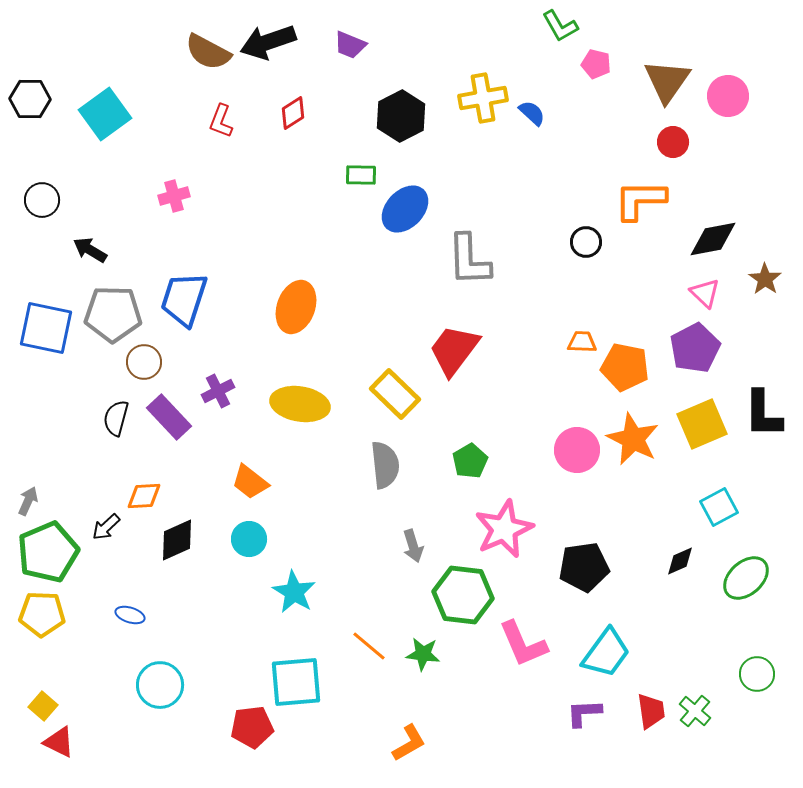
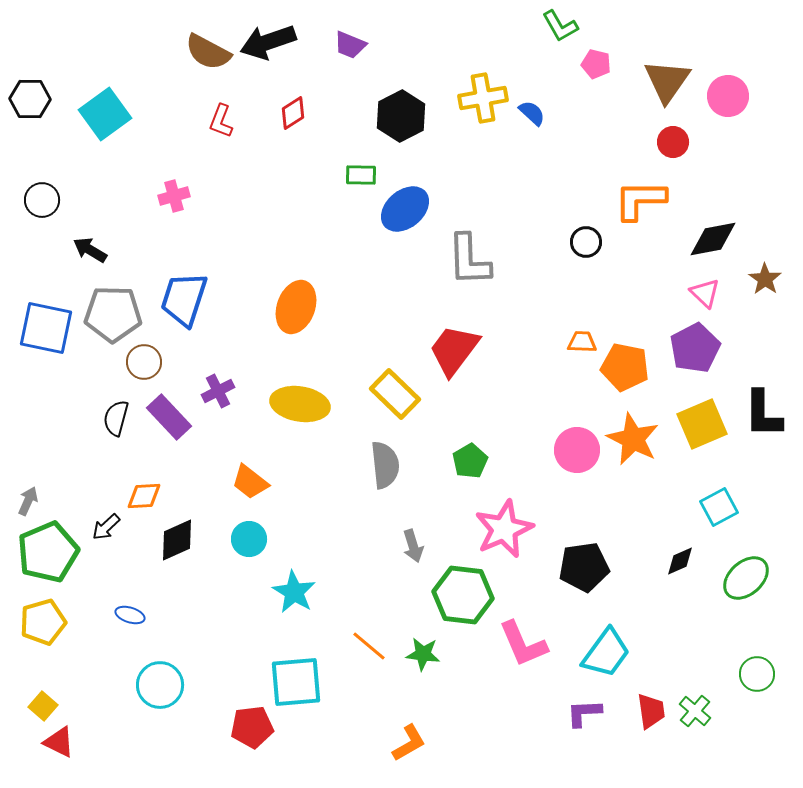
blue ellipse at (405, 209): rotated 6 degrees clockwise
yellow pentagon at (42, 614): moved 1 px right, 8 px down; rotated 18 degrees counterclockwise
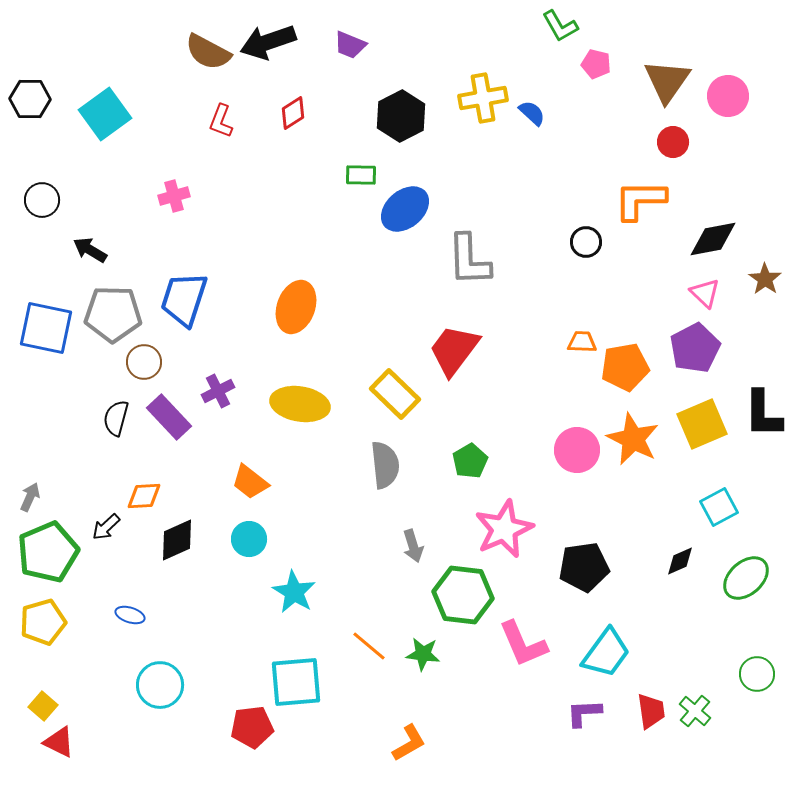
orange pentagon at (625, 367): rotated 21 degrees counterclockwise
gray arrow at (28, 501): moved 2 px right, 4 px up
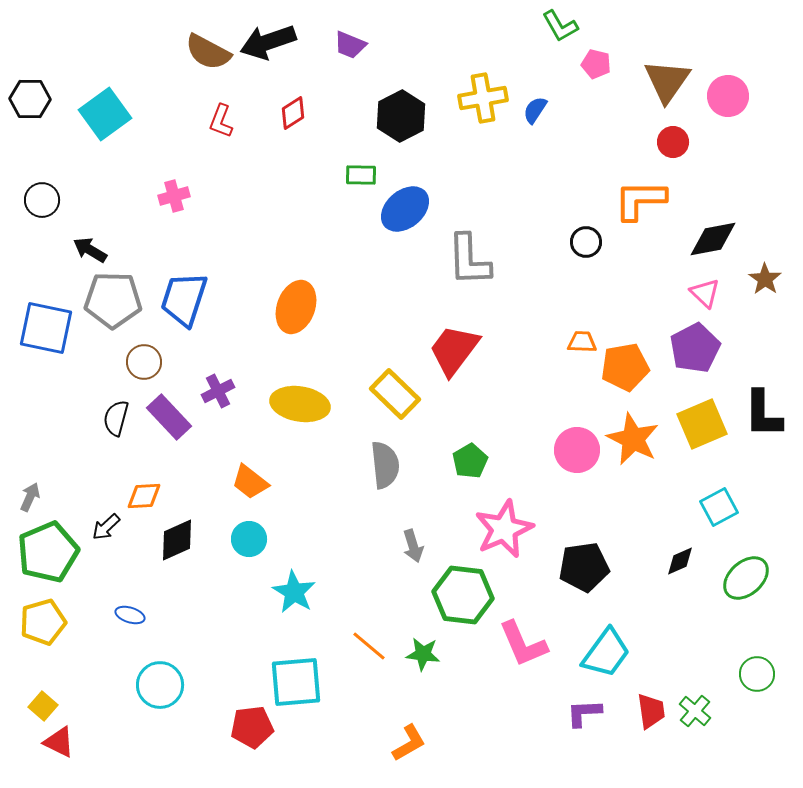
blue semicircle at (532, 113): moved 3 px right, 3 px up; rotated 100 degrees counterclockwise
gray pentagon at (113, 314): moved 14 px up
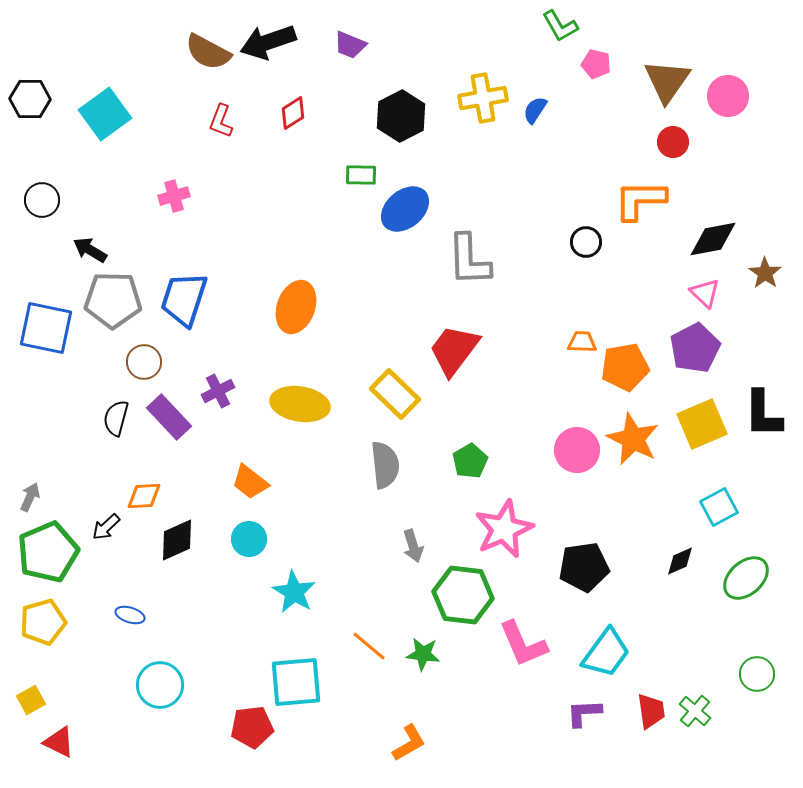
brown star at (765, 279): moved 6 px up
yellow square at (43, 706): moved 12 px left, 6 px up; rotated 20 degrees clockwise
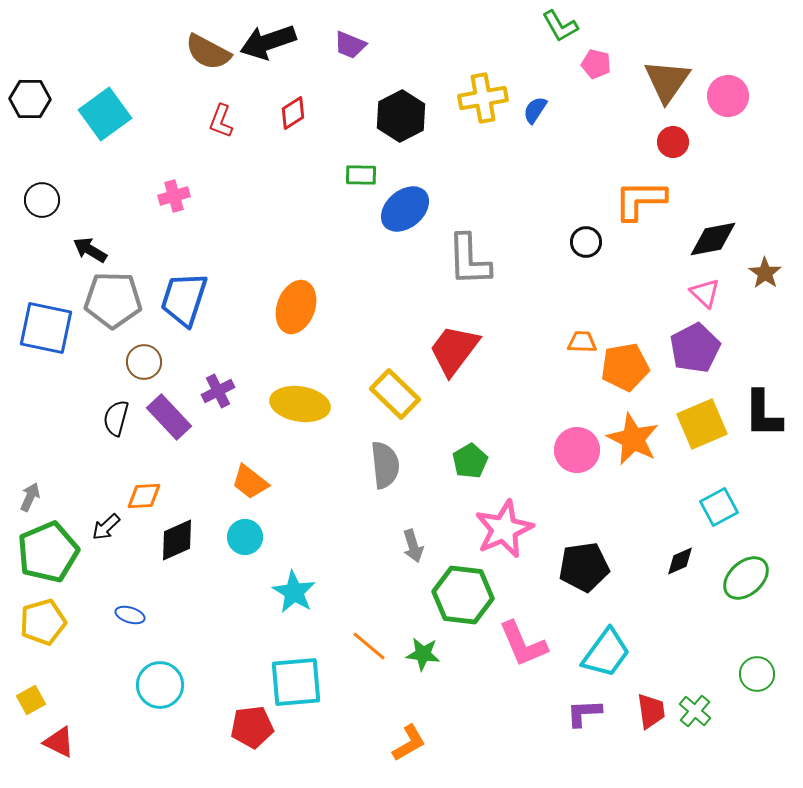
cyan circle at (249, 539): moved 4 px left, 2 px up
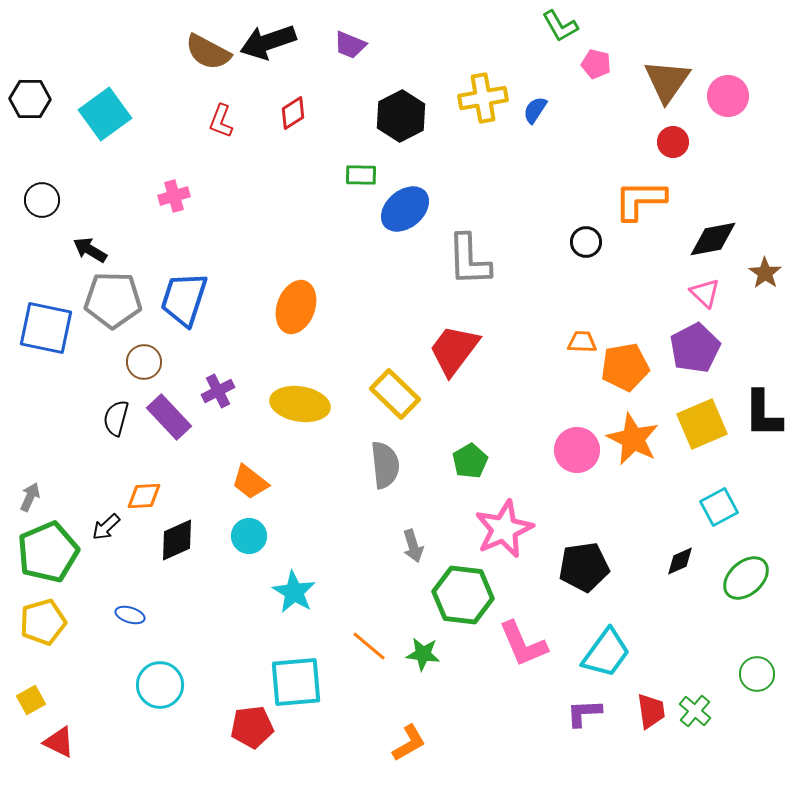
cyan circle at (245, 537): moved 4 px right, 1 px up
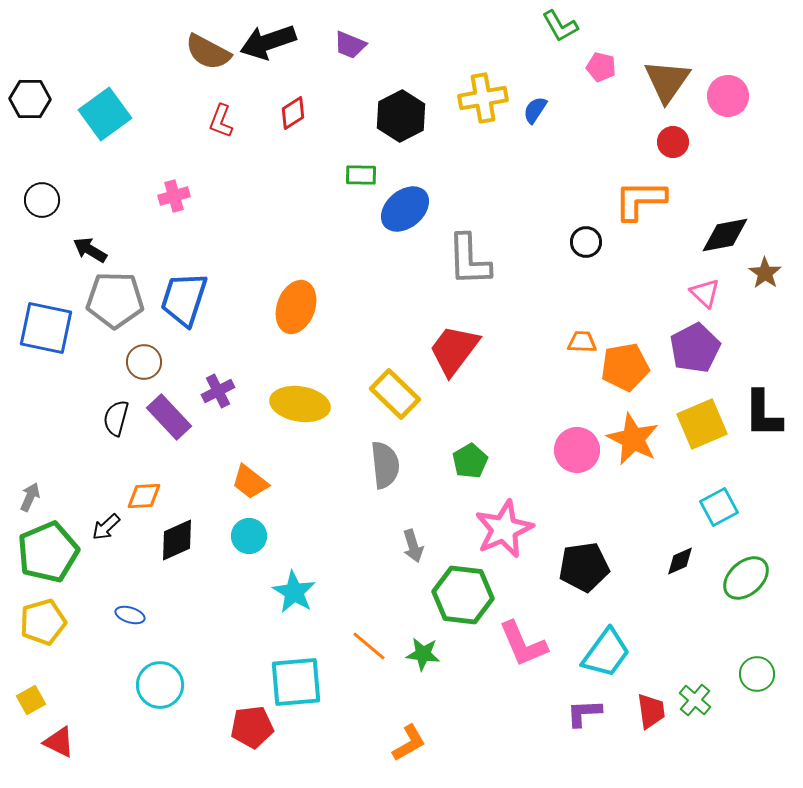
pink pentagon at (596, 64): moved 5 px right, 3 px down
black diamond at (713, 239): moved 12 px right, 4 px up
gray pentagon at (113, 300): moved 2 px right
green cross at (695, 711): moved 11 px up
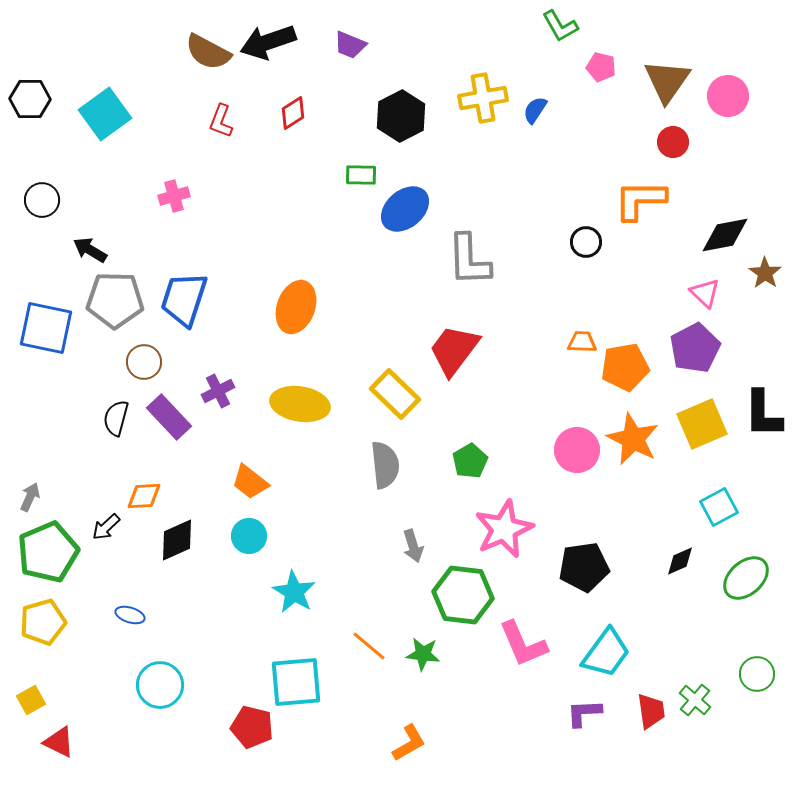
red pentagon at (252, 727): rotated 21 degrees clockwise
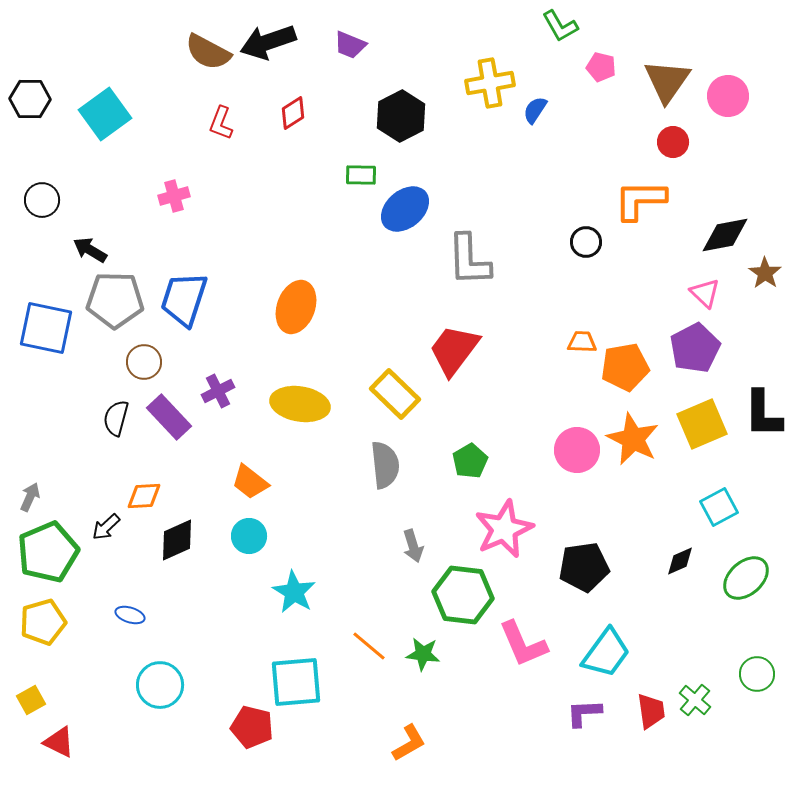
yellow cross at (483, 98): moved 7 px right, 15 px up
red L-shape at (221, 121): moved 2 px down
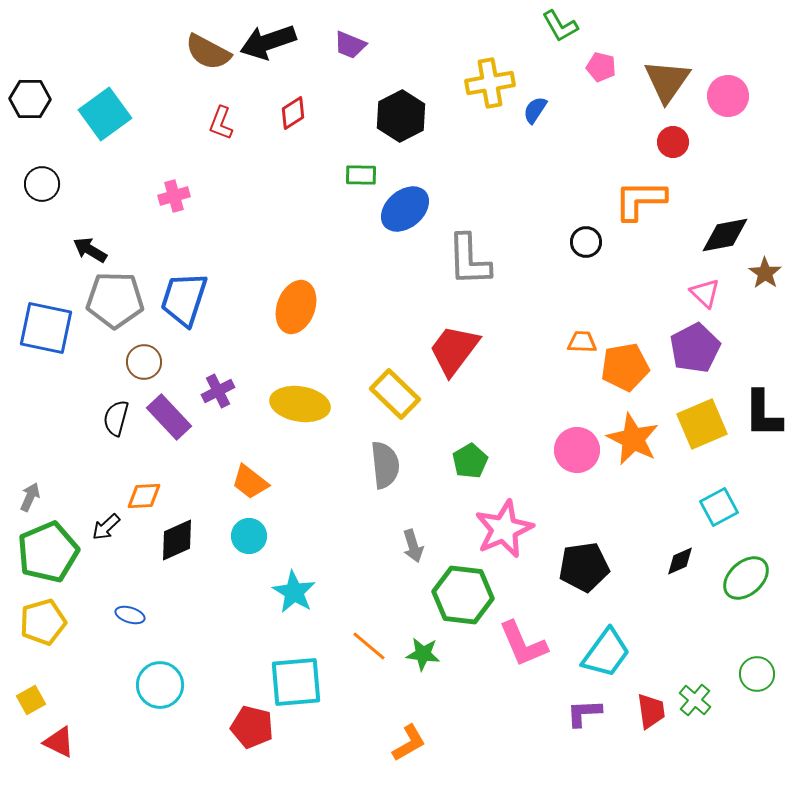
black circle at (42, 200): moved 16 px up
